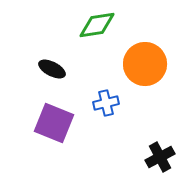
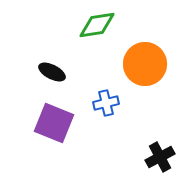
black ellipse: moved 3 px down
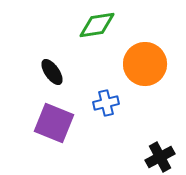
black ellipse: rotated 28 degrees clockwise
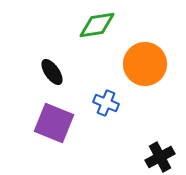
blue cross: rotated 35 degrees clockwise
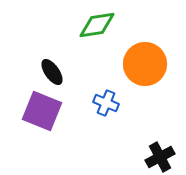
purple square: moved 12 px left, 12 px up
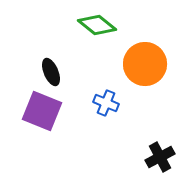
green diamond: rotated 48 degrees clockwise
black ellipse: moved 1 px left; rotated 12 degrees clockwise
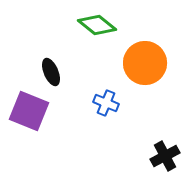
orange circle: moved 1 px up
purple square: moved 13 px left
black cross: moved 5 px right, 1 px up
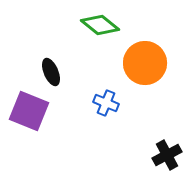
green diamond: moved 3 px right
black cross: moved 2 px right, 1 px up
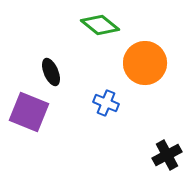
purple square: moved 1 px down
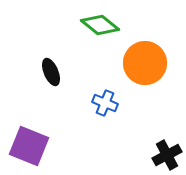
blue cross: moved 1 px left
purple square: moved 34 px down
